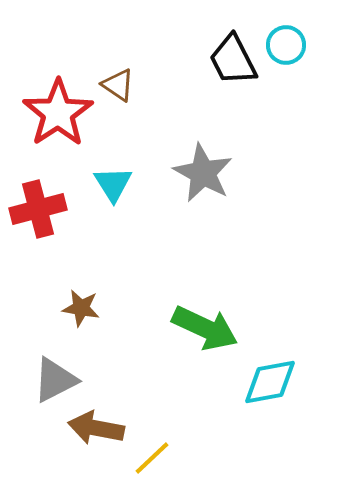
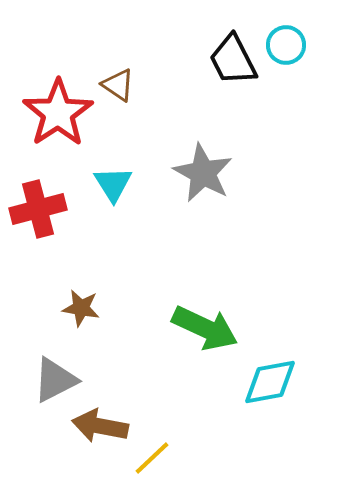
brown arrow: moved 4 px right, 2 px up
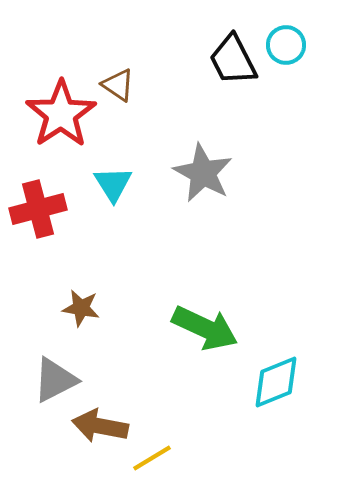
red star: moved 3 px right, 1 px down
cyan diamond: moved 6 px right; rotated 12 degrees counterclockwise
yellow line: rotated 12 degrees clockwise
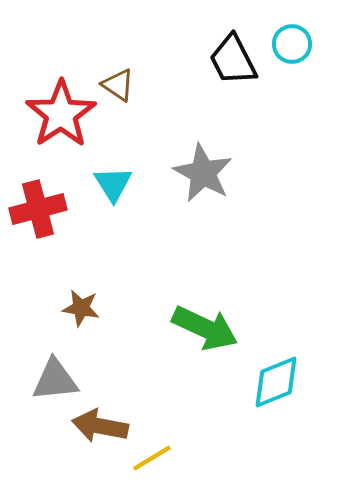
cyan circle: moved 6 px right, 1 px up
gray triangle: rotated 21 degrees clockwise
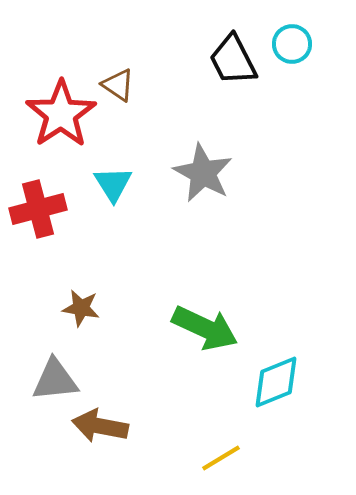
yellow line: moved 69 px right
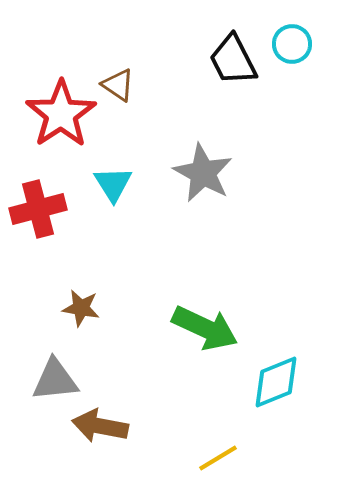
yellow line: moved 3 px left
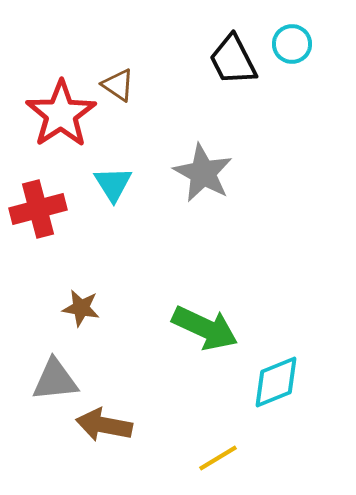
brown arrow: moved 4 px right, 1 px up
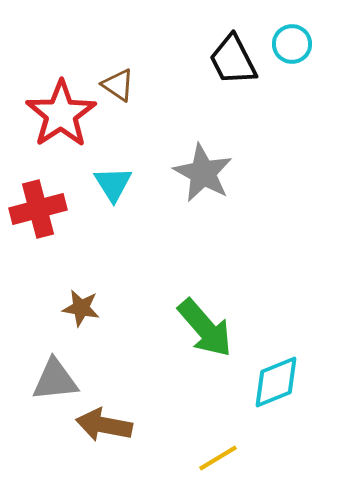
green arrow: rotated 24 degrees clockwise
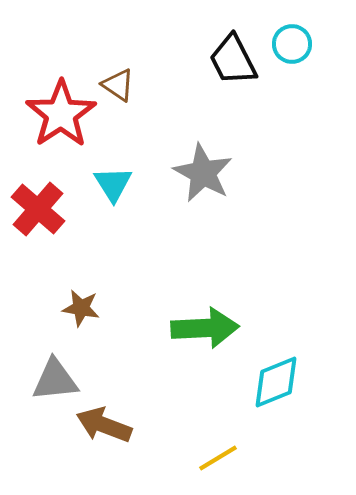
red cross: rotated 34 degrees counterclockwise
green arrow: rotated 52 degrees counterclockwise
brown arrow: rotated 10 degrees clockwise
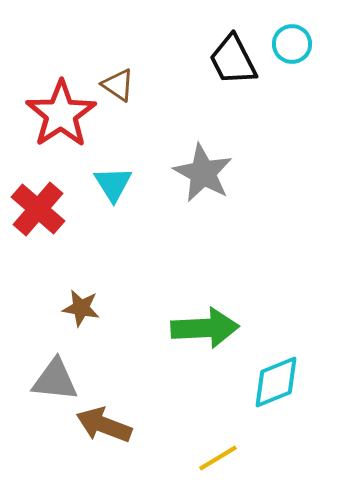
gray triangle: rotated 12 degrees clockwise
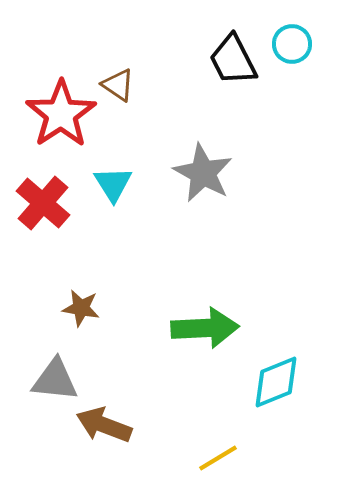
red cross: moved 5 px right, 6 px up
